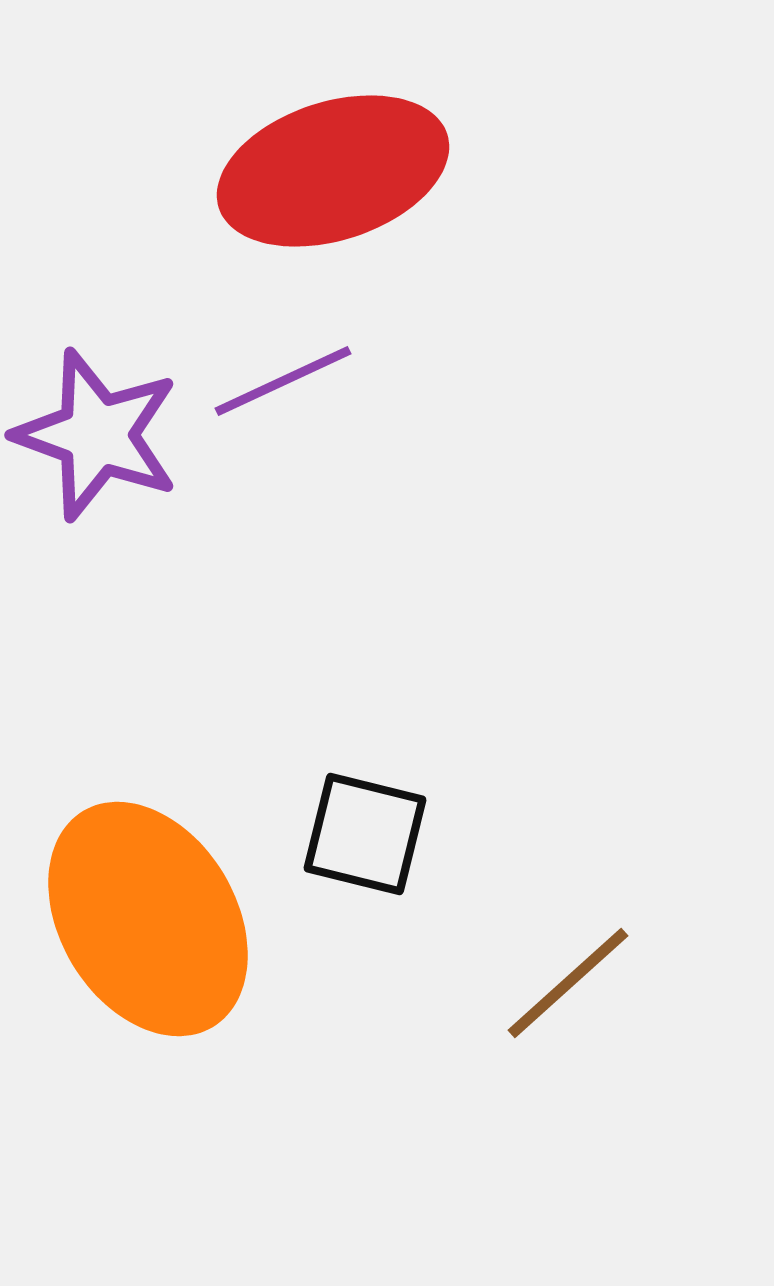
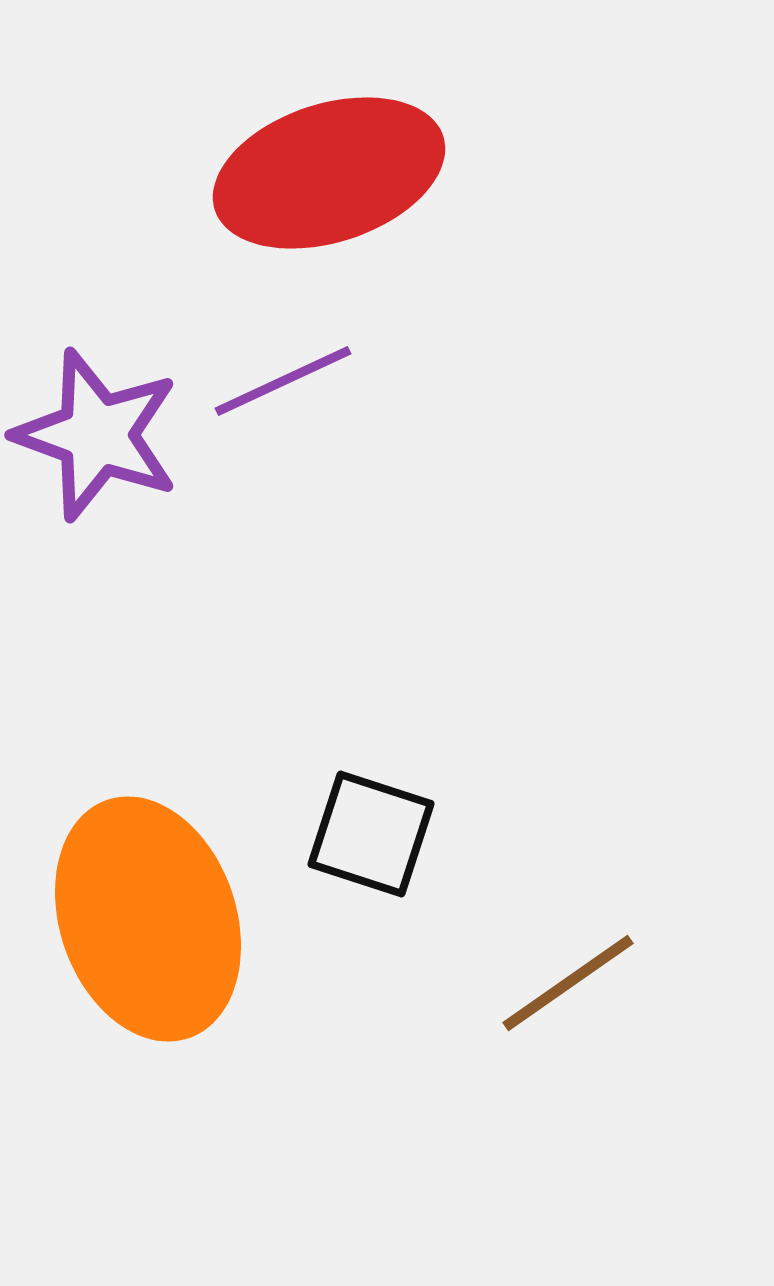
red ellipse: moved 4 px left, 2 px down
black square: moved 6 px right; rotated 4 degrees clockwise
orange ellipse: rotated 12 degrees clockwise
brown line: rotated 7 degrees clockwise
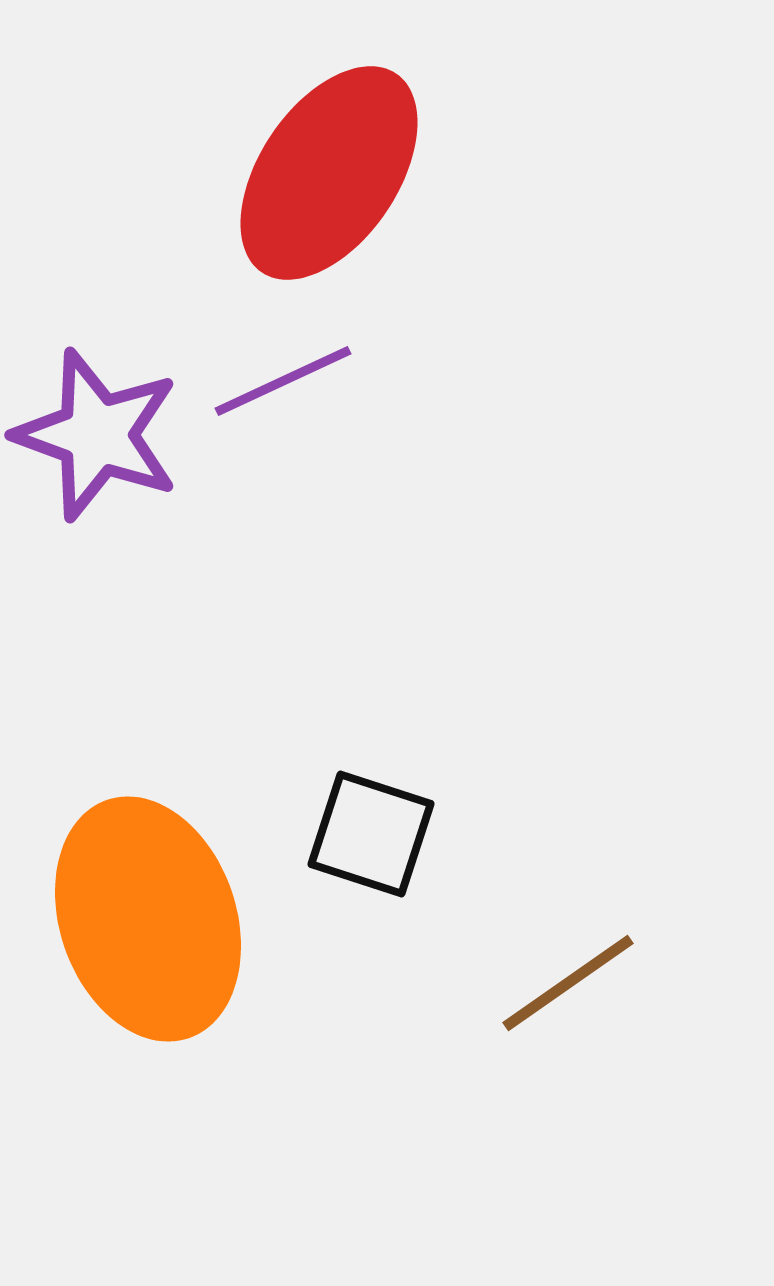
red ellipse: rotated 38 degrees counterclockwise
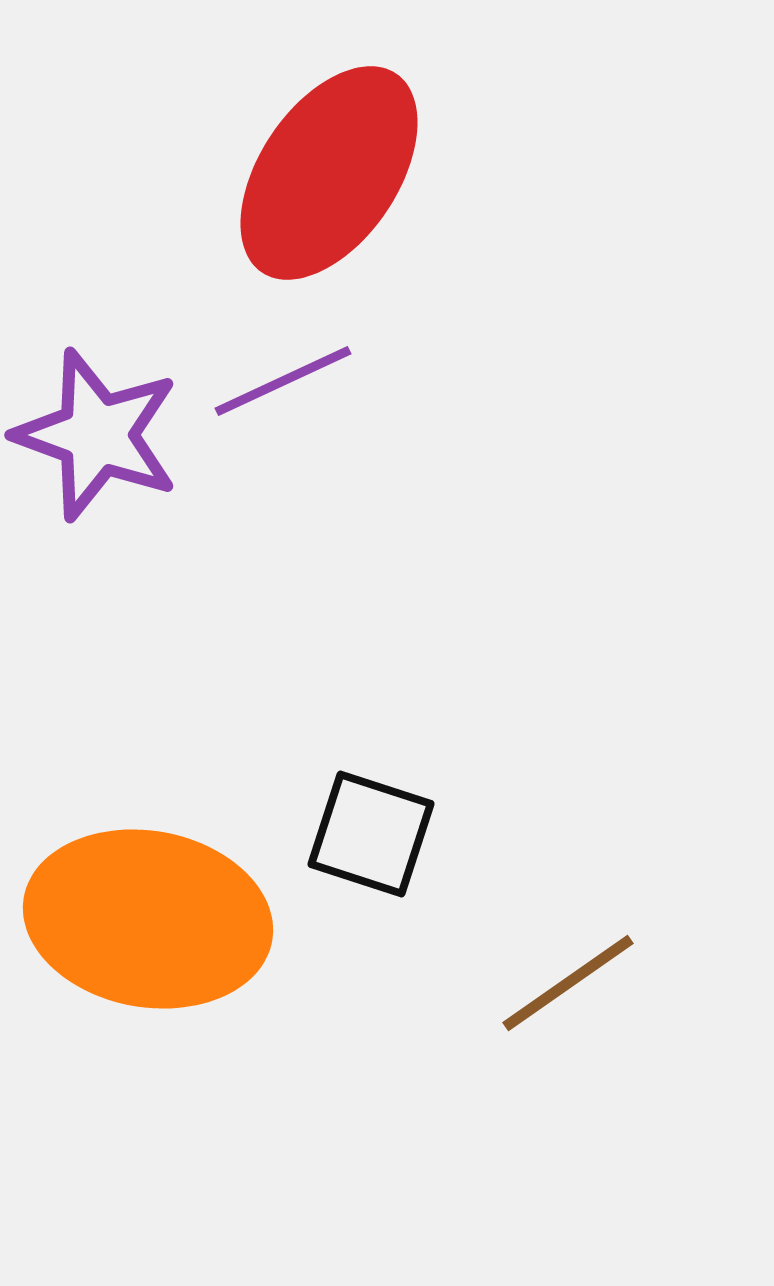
orange ellipse: rotated 61 degrees counterclockwise
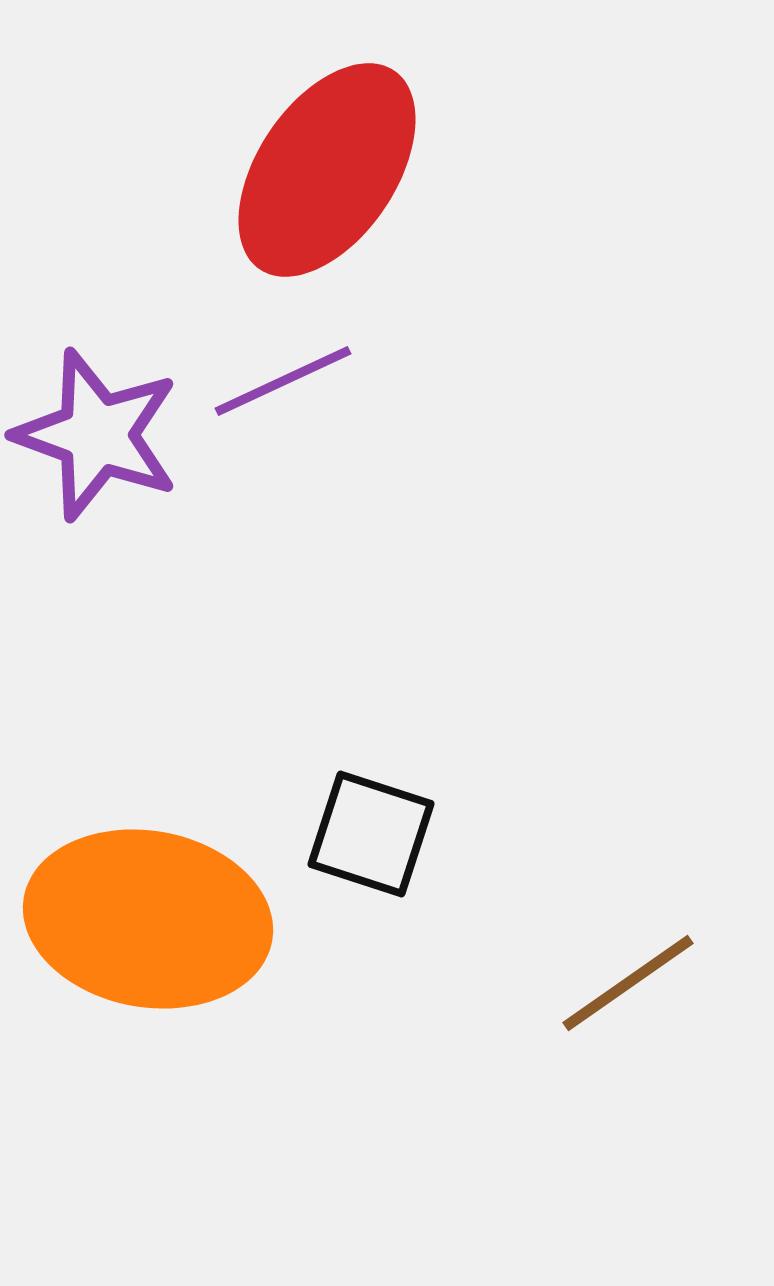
red ellipse: moved 2 px left, 3 px up
brown line: moved 60 px right
